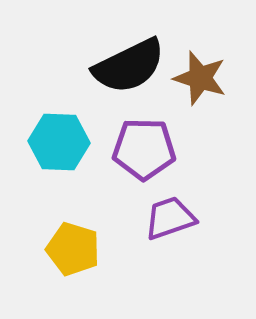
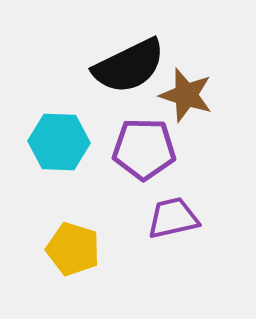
brown star: moved 14 px left, 17 px down
purple trapezoid: moved 3 px right; rotated 6 degrees clockwise
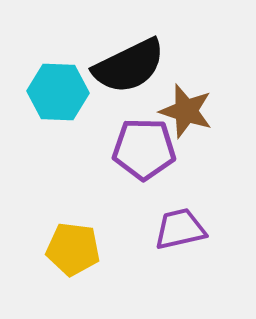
brown star: moved 16 px down
cyan hexagon: moved 1 px left, 50 px up
purple trapezoid: moved 7 px right, 11 px down
yellow pentagon: rotated 10 degrees counterclockwise
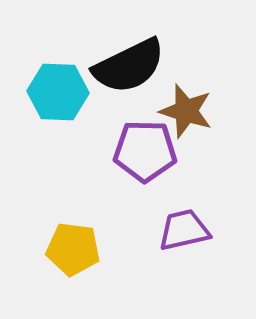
purple pentagon: moved 1 px right, 2 px down
purple trapezoid: moved 4 px right, 1 px down
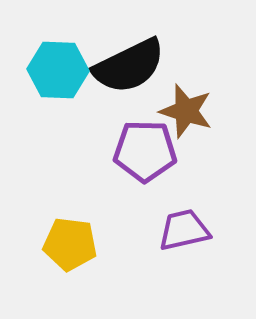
cyan hexagon: moved 22 px up
yellow pentagon: moved 3 px left, 5 px up
